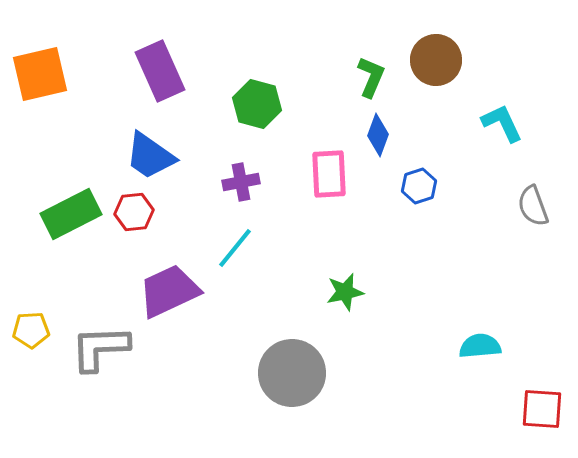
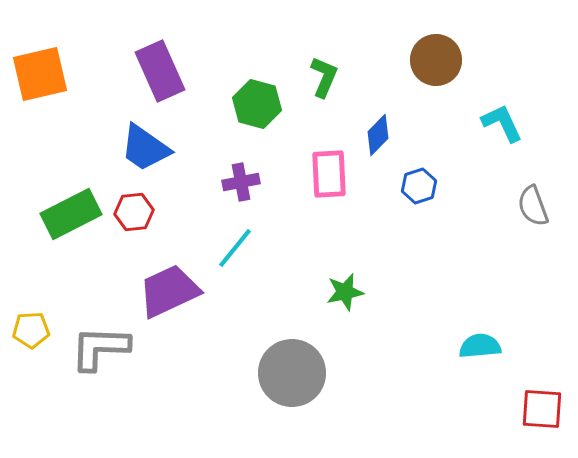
green L-shape: moved 47 px left
blue diamond: rotated 24 degrees clockwise
blue trapezoid: moved 5 px left, 8 px up
gray L-shape: rotated 4 degrees clockwise
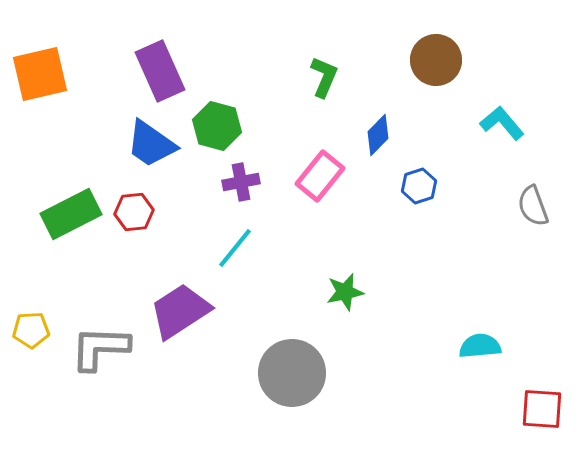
green hexagon: moved 40 px left, 22 px down
cyan L-shape: rotated 15 degrees counterclockwise
blue trapezoid: moved 6 px right, 4 px up
pink rectangle: moved 9 px left, 2 px down; rotated 42 degrees clockwise
purple trapezoid: moved 11 px right, 20 px down; rotated 8 degrees counterclockwise
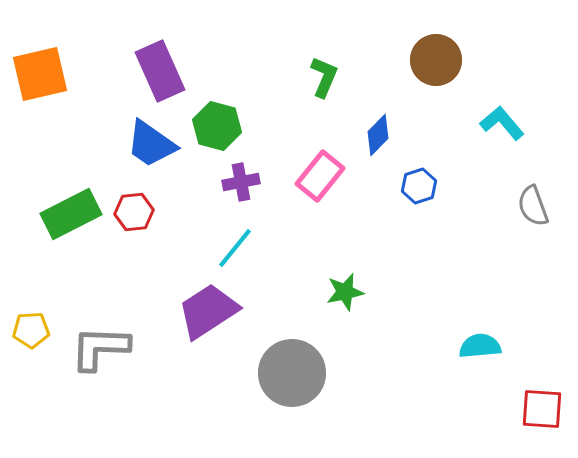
purple trapezoid: moved 28 px right
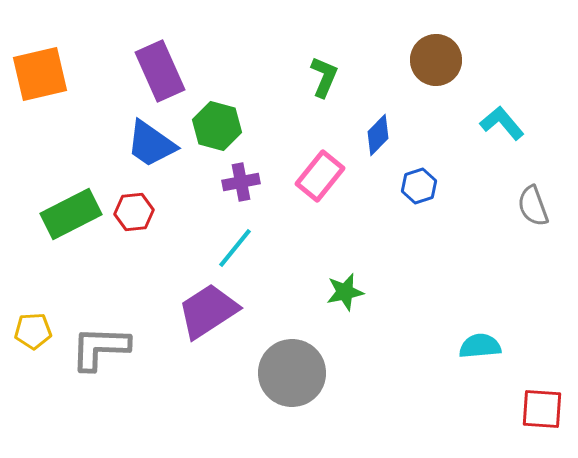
yellow pentagon: moved 2 px right, 1 px down
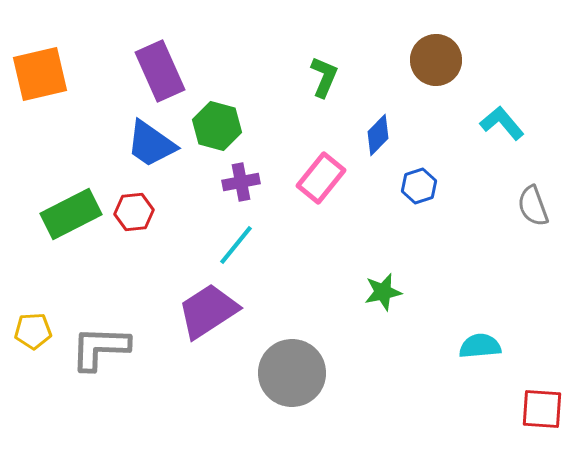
pink rectangle: moved 1 px right, 2 px down
cyan line: moved 1 px right, 3 px up
green star: moved 38 px right
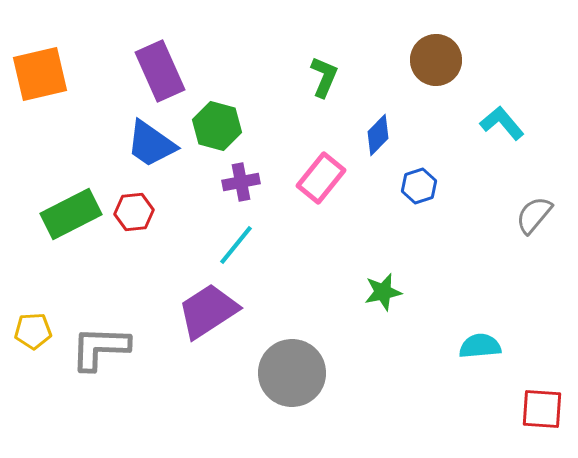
gray semicircle: moved 1 px right, 9 px down; rotated 60 degrees clockwise
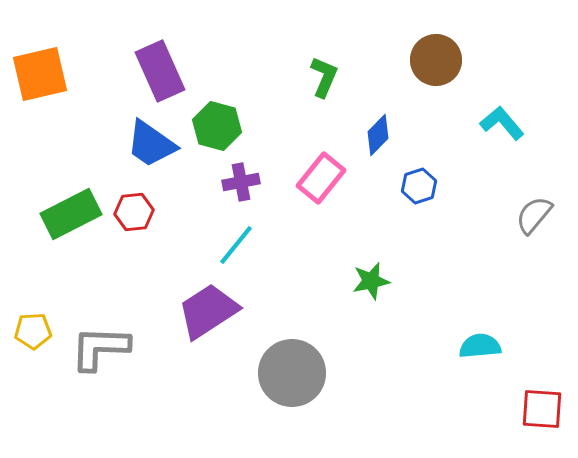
green star: moved 12 px left, 11 px up
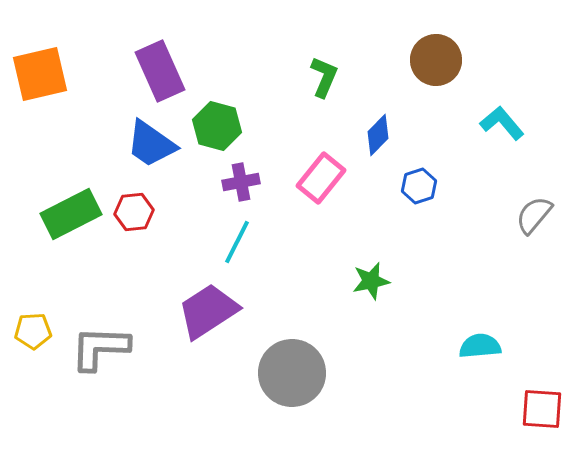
cyan line: moved 1 px right, 3 px up; rotated 12 degrees counterclockwise
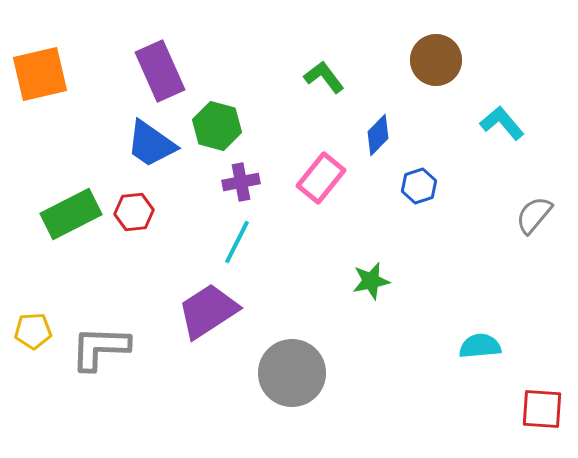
green L-shape: rotated 60 degrees counterclockwise
